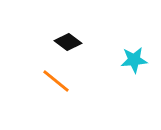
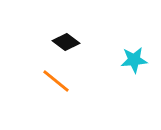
black diamond: moved 2 px left
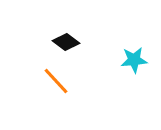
orange line: rotated 8 degrees clockwise
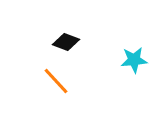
black diamond: rotated 16 degrees counterclockwise
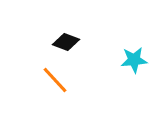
orange line: moved 1 px left, 1 px up
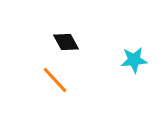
black diamond: rotated 40 degrees clockwise
